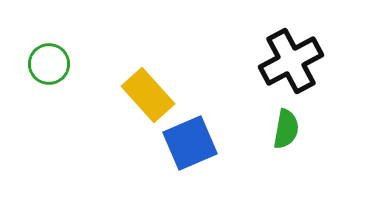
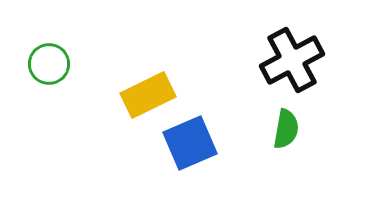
black cross: moved 1 px right, 1 px up
yellow rectangle: rotated 74 degrees counterclockwise
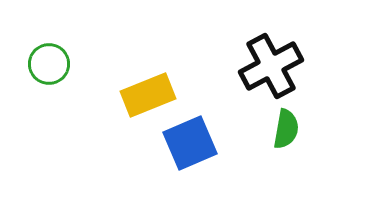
black cross: moved 21 px left, 6 px down
yellow rectangle: rotated 4 degrees clockwise
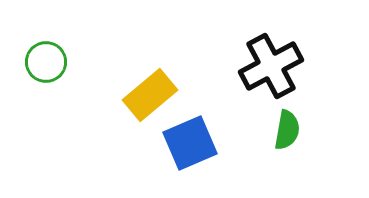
green circle: moved 3 px left, 2 px up
yellow rectangle: moved 2 px right; rotated 18 degrees counterclockwise
green semicircle: moved 1 px right, 1 px down
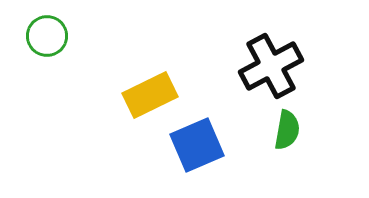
green circle: moved 1 px right, 26 px up
yellow rectangle: rotated 14 degrees clockwise
blue square: moved 7 px right, 2 px down
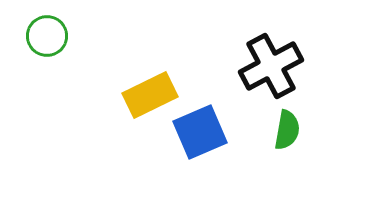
blue square: moved 3 px right, 13 px up
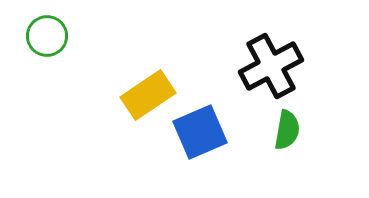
yellow rectangle: moved 2 px left; rotated 8 degrees counterclockwise
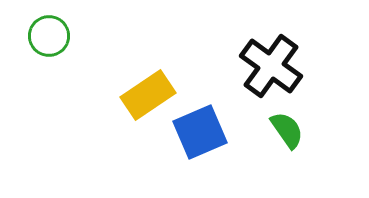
green circle: moved 2 px right
black cross: rotated 26 degrees counterclockwise
green semicircle: rotated 45 degrees counterclockwise
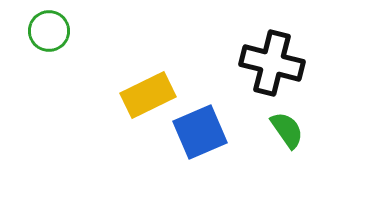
green circle: moved 5 px up
black cross: moved 1 px right, 3 px up; rotated 22 degrees counterclockwise
yellow rectangle: rotated 8 degrees clockwise
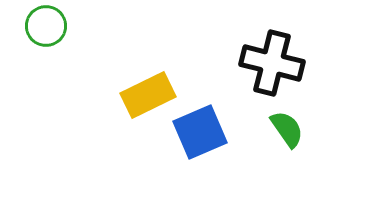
green circle: moved 3 px left, 5 px up
green semicircle: moved 1 px up
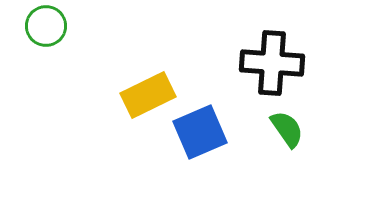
black cross: rotated 10 degrees counterclockwise
